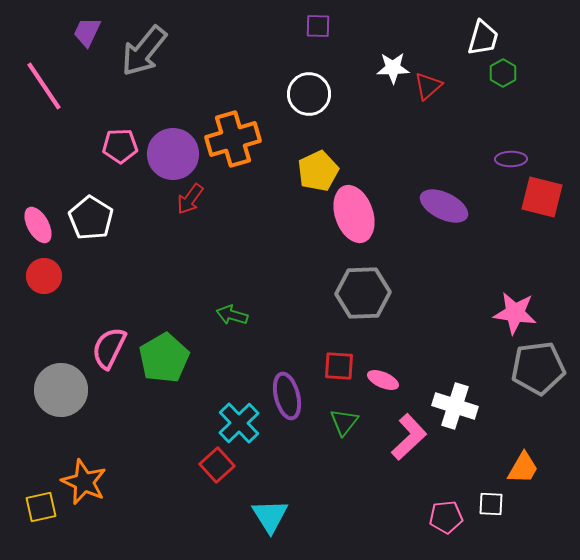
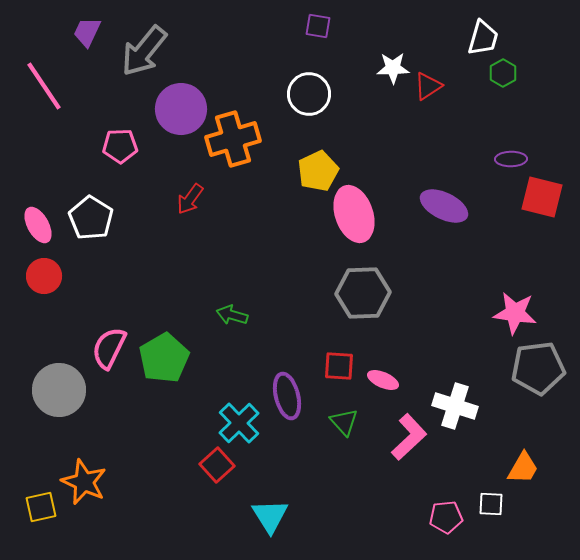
purple square at (318, 26): rotated 8 degrees clockwise
red triangle at (428, 86): rotated 8 degrees clockwise
purple circle at (173, 154): moved 8 px right, 45 px up
gray circle at (61, 390): moved 2 px left
green triangle at (344, 422): rotated 20 degrees counterclockwise
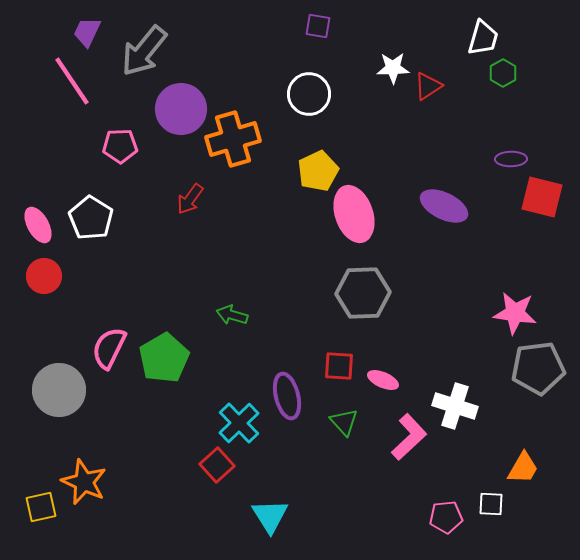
pink line at (44, 86): moved 28 px right, 5 px up
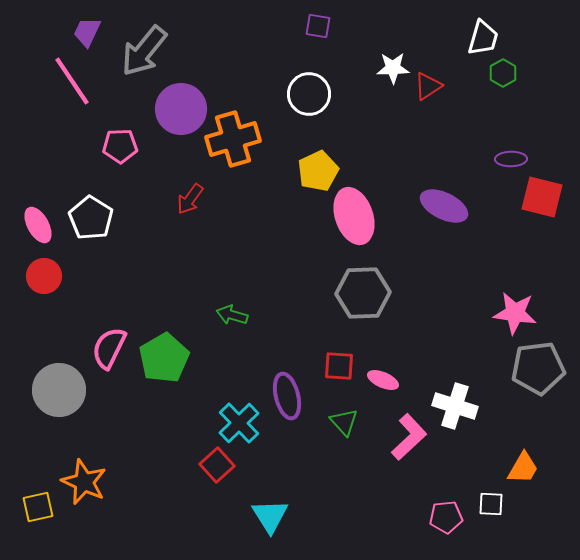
pink ellipse at (354, 214): moved 2 px down
yellow square at (41, 507): moved 3 px left
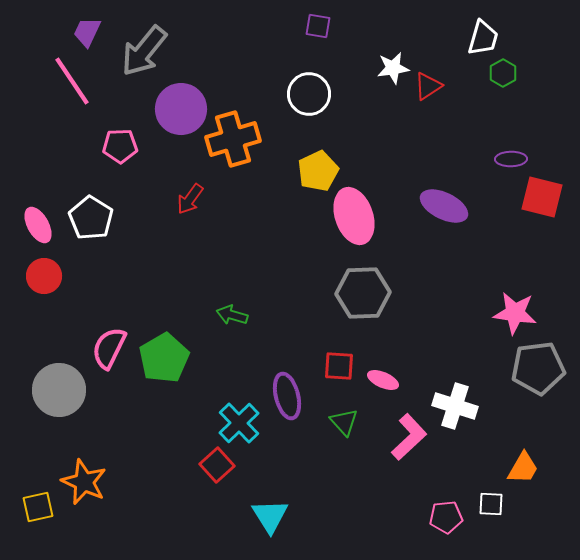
white star at (393, 68): rotated 8 degrees counterclockwise
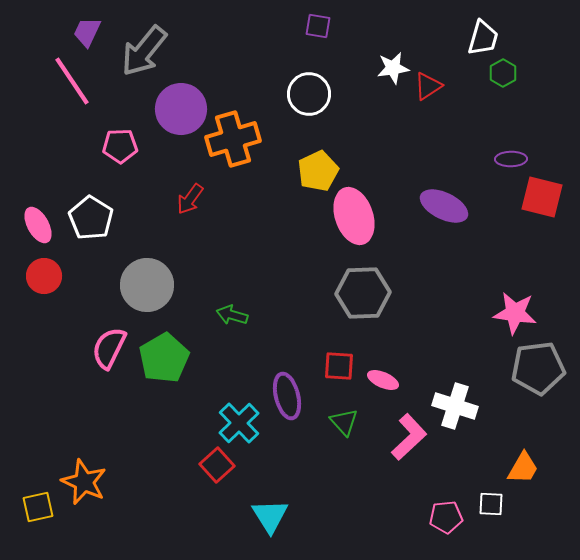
gray circle at (59, 390): moved 88 px right, 105 px up
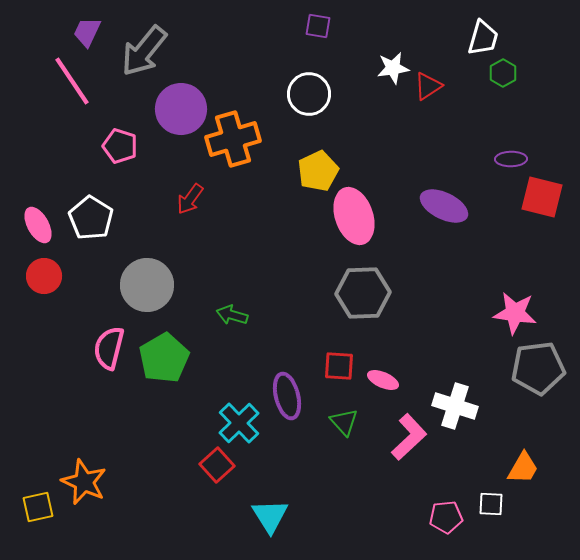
pink pentagon at (120, 146): rotated 20 degrees clockwise
pink semicircle at (109, 348): rotated 12 degrees counterclockwise
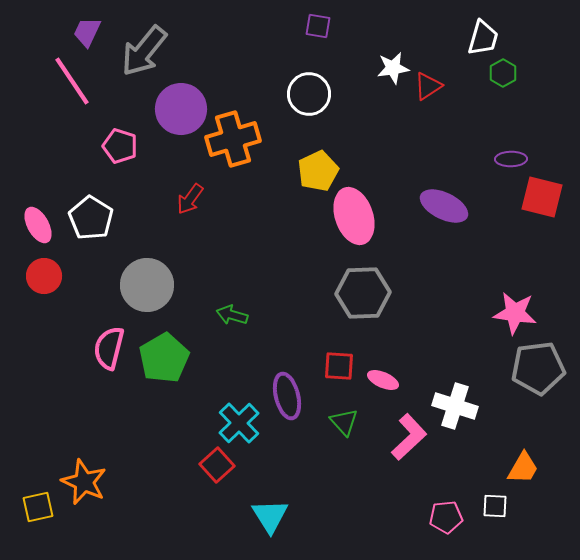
white square at (491, 504): moved 4 px right, 2 px down
